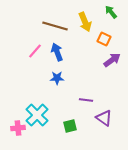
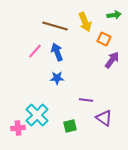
green arrow: moved 3 px right, 3 px down; rotated 120 degrees clockwise
purple arrow: rotated 18 degrees counterclockwise
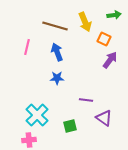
pink line: moved 8 px left, 4 px up; rotated 28 degrees counterclockwise
purple arrow: moved 2 px left
pink cross: moved 11 px right, 12 px down
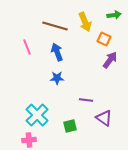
pink line: rotated 35 degrees counterclockwise
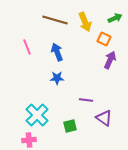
green arrow: moved 1 px right, 3 px down; rotated 16 degrees counterclockwise
brown line: moved 6 px up
purple arrow: rotated 12 degrees counterclockwise
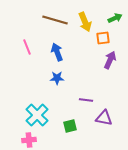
orange square: moved 1 px left, 1 px up; rotated 32 degrees counterclockwise
purple triangle: rotated 24 degrees counterclockwise
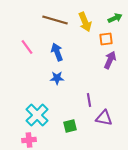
orange square: moved 3 px right, 1 px down
pink line: rotated 14 degrees counterclockwise
purple line: moved 3 px right; rotated 72 degrees clockwise
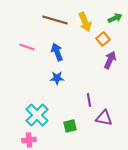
orange square: moved 3 px left; rotated 32 degrees counterclockwise
pink line: rotated 35 degrees counterclockwise
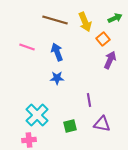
purple triangle: moved 2 px left, 6 px down
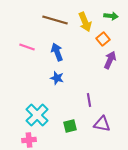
green arrow: moved 4 px left, 2 px up; rotated 32 degrees clockwise
blue star: rotated 16 degrees clockwise
